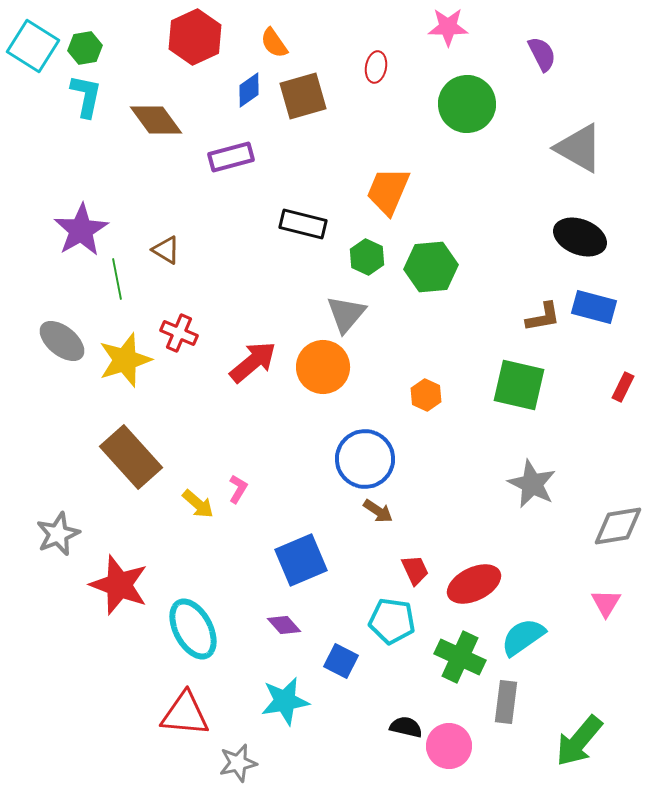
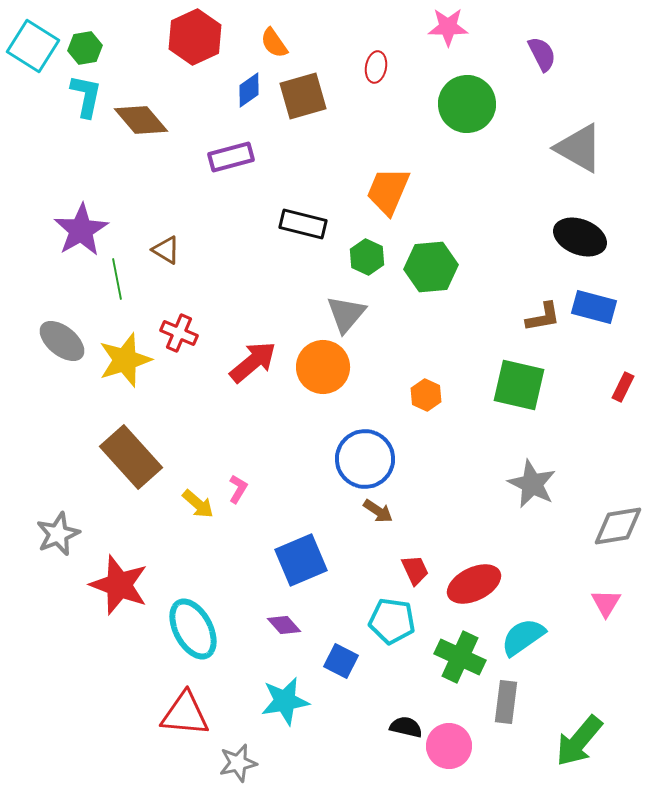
brown diamond at (156, 120): moved 15 px left; rotated 4 degrees counterclockwise
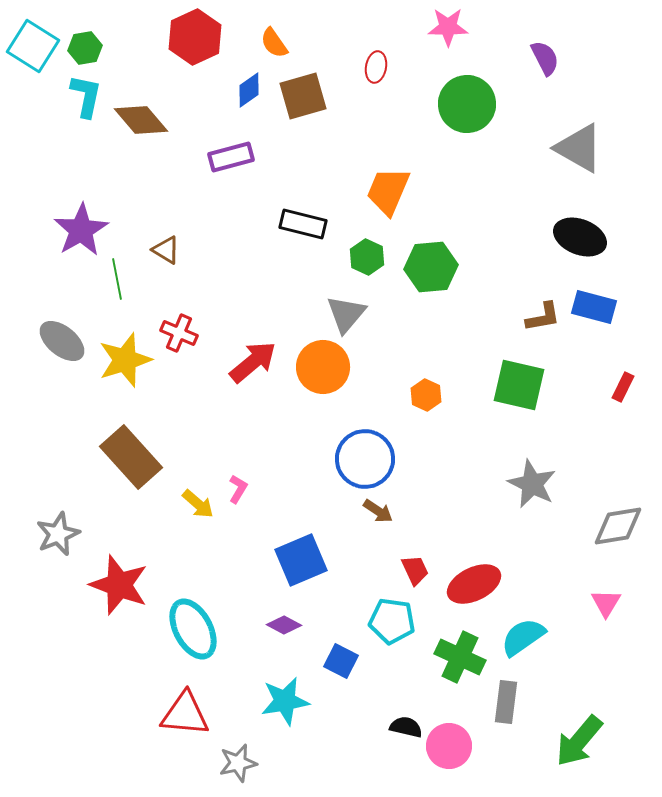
purple semicircle at (542, 54): moved 3 px right, 4 px down
purple diamond at (284, 625): rotated 20 degrees counterclockwise
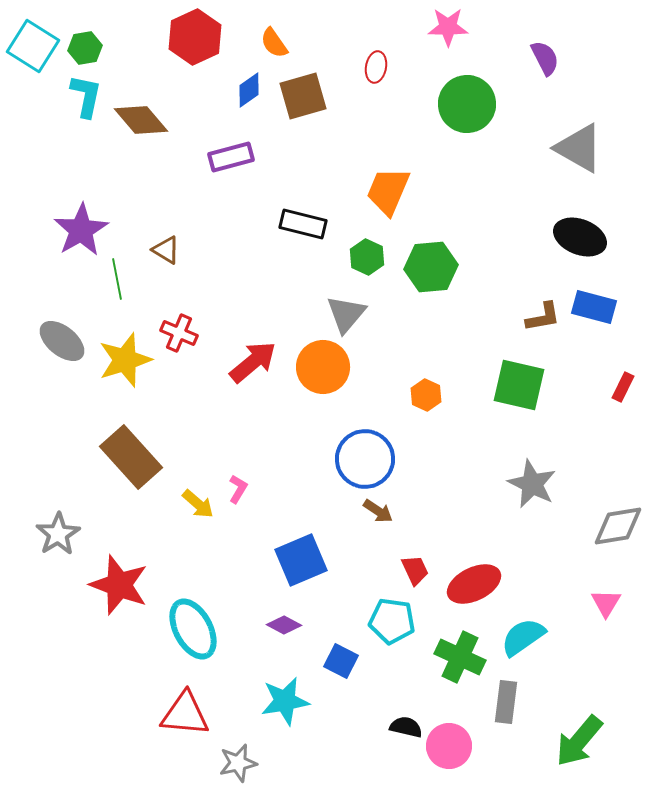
gray star at (58, 534): rotated 9 degrees counterclockwise
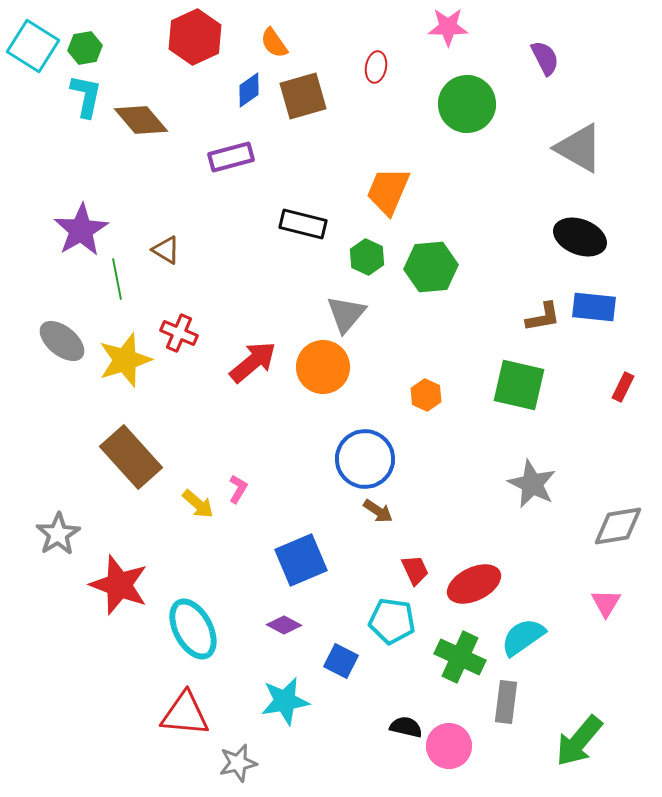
blue rectangle at (594, 307): rotated 9 degrees counterclockwise
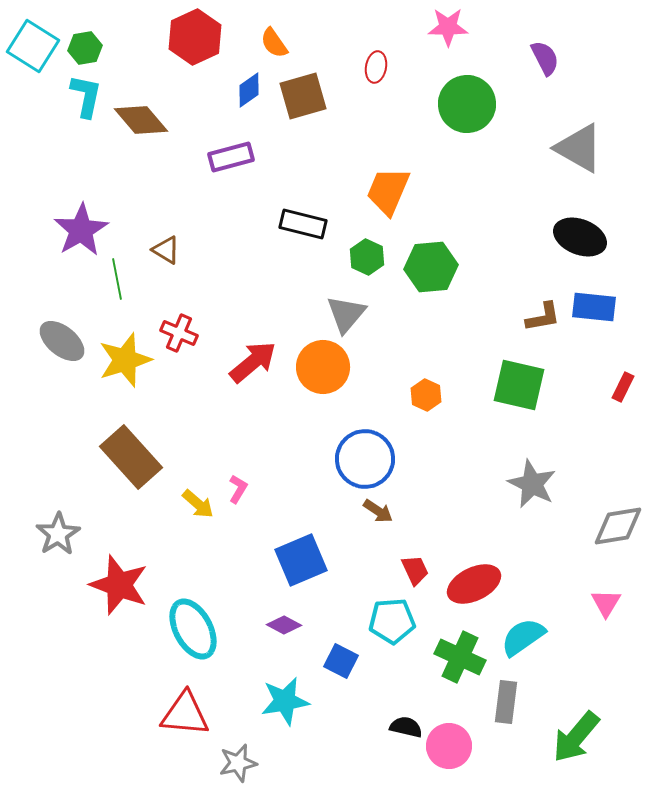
cyan pentagon at (392, 621): rotated 12 degrees counterclockwise
green arrow at (579, 741): moved 3 px left, 4 px up
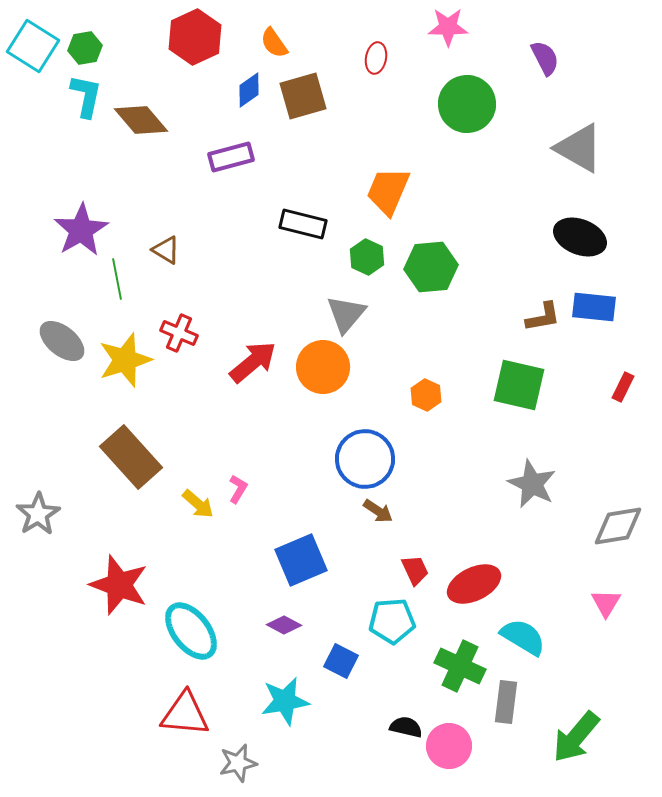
red ellipse at (376, 67): moved 9 px up
gray star at (58, 534): moved 20 px left, 20 px up
cyan ellipse at (193, 629): moved 2 px left, 2 px down; rotated 10 degrees counterclockwise
cyan semicircle at (523, 637): rotated 66 degrees clockwise
green cross at (460, 657): moved 9 px down
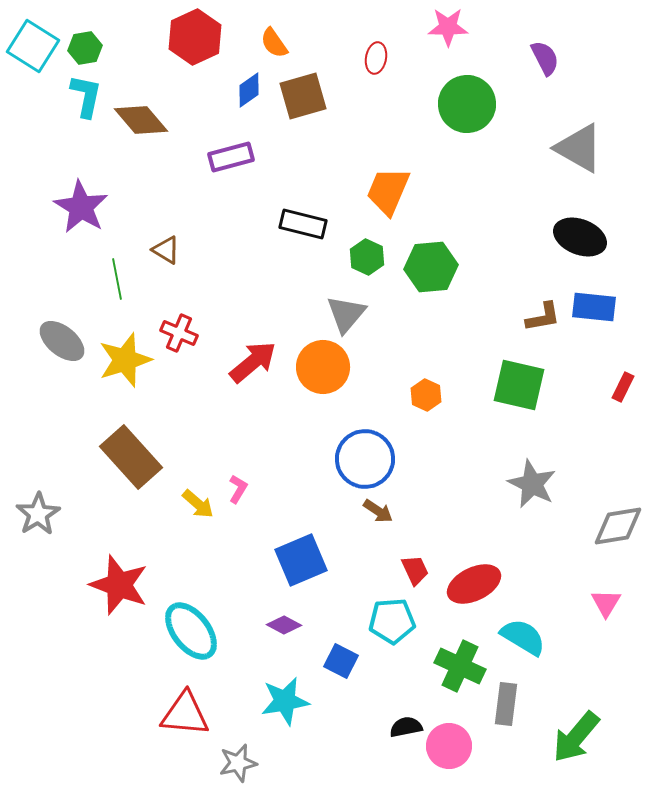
purple star at (81, 230): moved 23 px up; rotated 10 degrees counterclockwise
gray rectangle at (506, 702): moved 2 px down
black semicircle at (406, 727): rotated 24 degrees counterclockwise
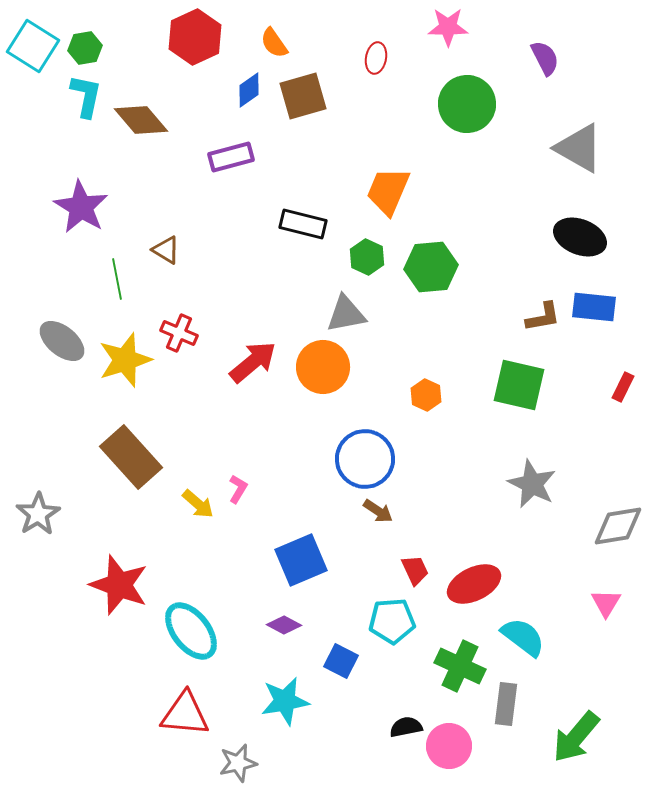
gray triangle at (346, 314): rotated 39 degrees clockwise
cyan semicircle at (523, 637): rotated 6 degrees clockwise
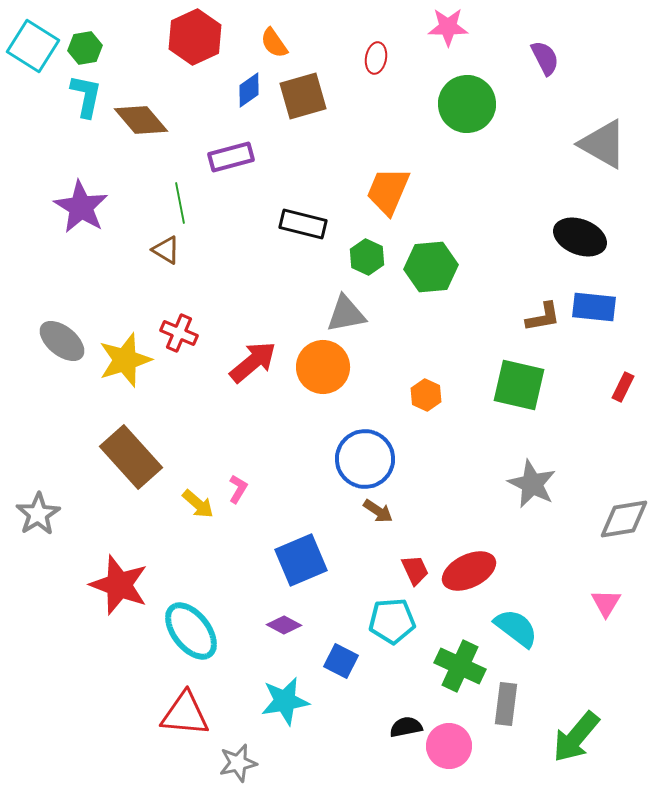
gray triangle at (579, 148): moved 24 px right, 4 px up
green line at (117, 279): moved 63 px right, 76 px up
gray diamond at (618, 526): moved 6 px right, 7 px up
red ellipse at (474, 584): moved 5 px left, 13 px up
cyan semicircle at (523, 637): moved 7 px left, 9 px up
